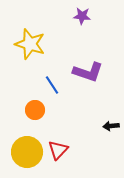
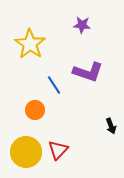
purple star: moved 9 px down
yellow star: rotated 16 degrees clockwise
blue line: moved 2 px right
black arrow: rotated 105 degrees counterclockwise
yellow circle: moved 1 px left
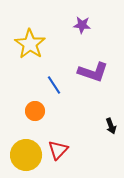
purple L-shape: moved 5 px right
orange circle: moved 1 px down
yellow circle: moved 3 px down
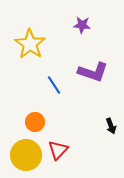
orange circle: moved 11 px down
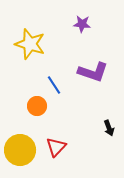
purple star: moved 1 px up
yellow star: rotated 16 degrees counterclockwise
orange circle: moved 2 px right, 16 px up
black arrow: moved 2 px left, 2 px down
red triangle: moved 2 px left, 3 px up
yellow circle: moved 6 px left, 5 px up
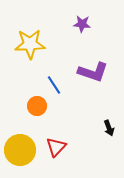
yellow star: rotated 20 degrees counterclockwise
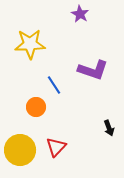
purple star: moved 2 px left, 10 px up; rotated 24 degrees clockwise
purple L-shape: moved 2 px up
orange circle: moved 1 px left, 1 px down
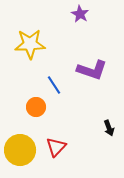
purple L-shape: moved 1 px left
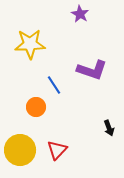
red triangle: moved 1 px right, 3 px down
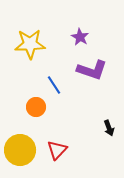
purple star: moved 23 px down
